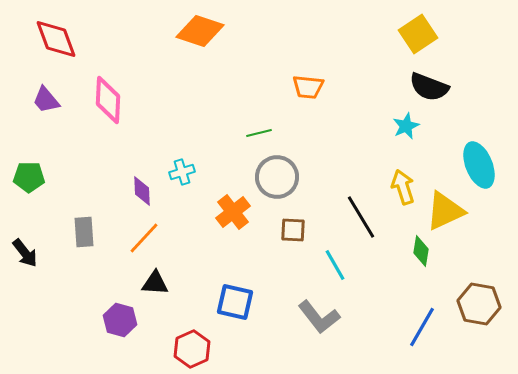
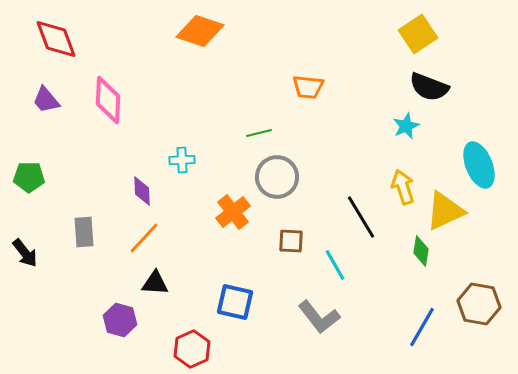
cyan cross: moved 12 px up; rotated 15 degrees clockwise
brown square: moved 2 px left, 11 px down
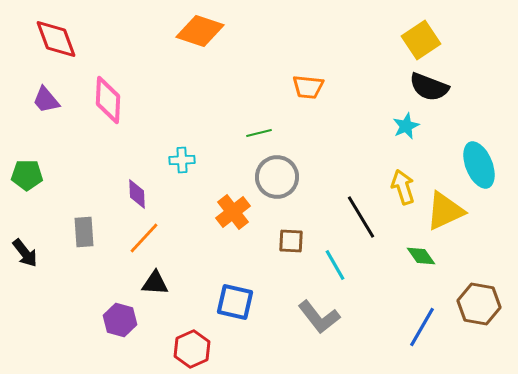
yellow square: moved 3 px right, 6 px down
green pentagon: moved 2 px left, 2 px up
purple diamond: moved 5 px left, 3 px down
green diamond: moved 5 px down; rotated 44 degrees counterclockwise
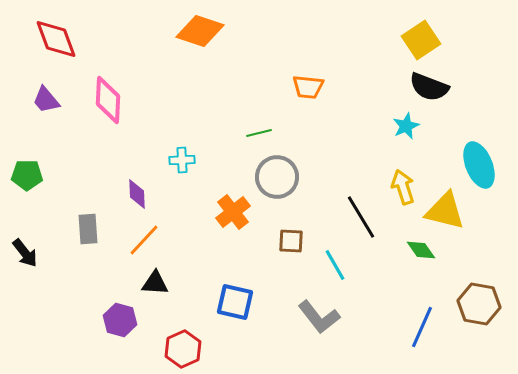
yellow triangle: rotated 39 degrees clockwise
gray rectangle: moved 4 px right, 3 px up
orange line: moved 2 px down
green diamond: moved 6 px up
blue line: rotated 6 degrees counterclockwise
red hexagon: moved 9 px left
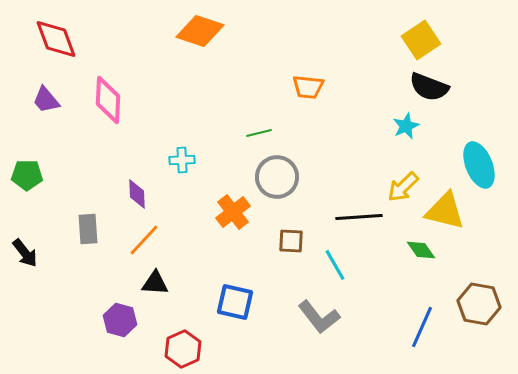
yellow arrow: rotated 116 degrees counterclockwise
black line: moved 2 px left; rotated 63 degrees counterclockwise
